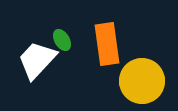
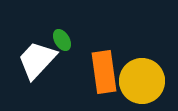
orange rectangle: moved 3 px left, 28 px down
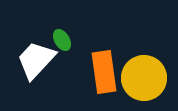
white trapezoid: moved 1 px left
yellow circle: moved 2 px right, 3 px up
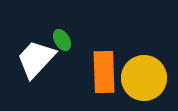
white trapezoid: moved 1 px up
orange rectangle: rotated 6 degrees clockwise
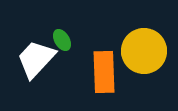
yellow circle: moved 27 px up
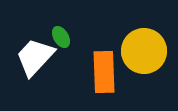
green ellipse: moved 1 px left, 3 px up
white trapezoid: moved 1 px left, 2 px up
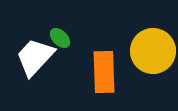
green ellipse: moved 1 px left, 1 px down; rotated 15 degrees counterclockwise
yellow circle: moved 9 px right
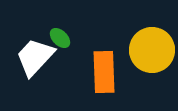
yellow circle: moved 1 px left, 1 px up
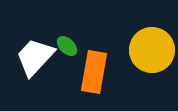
green ellipse: moved 7 px right, 8 px down
orange rectangle: moved 10 px left; rotated 12 degrees clockwise
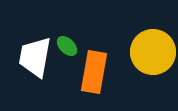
yellow circle: moved 1 px right, 2 px down
white trapezoid: rotated 33 degrees counterclockwise
